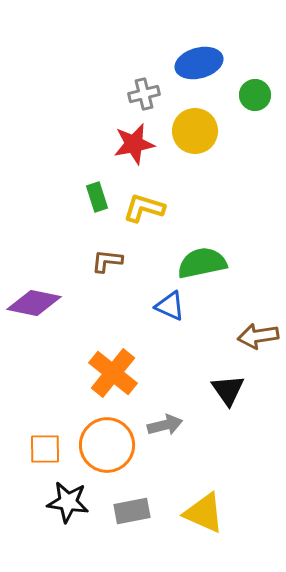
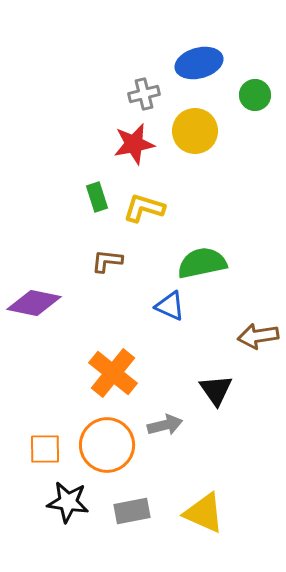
black triangle: moved 12 px left
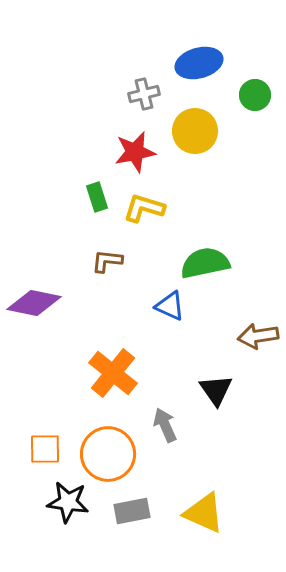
red star: moved 1 px right, 8 px down
green semicircle: moved 3 px right
gray arrow: rotated 100 degrees counterclockwise
orange circle: moved 1 px right, 9 px down
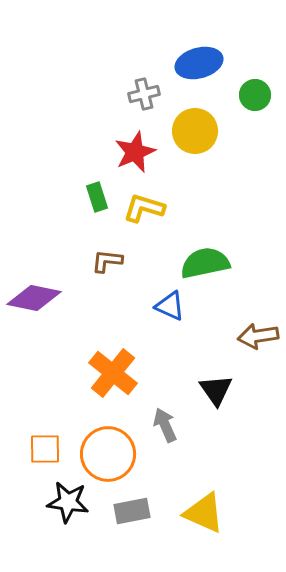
red star: rotated 12 degrees counterclockwise
purple diamond: moved 5 px up
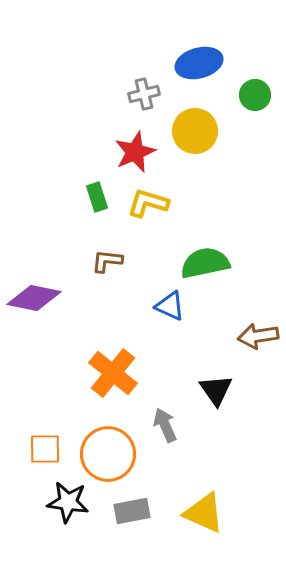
yellow L-shape: moved 4 px right, 5 px up
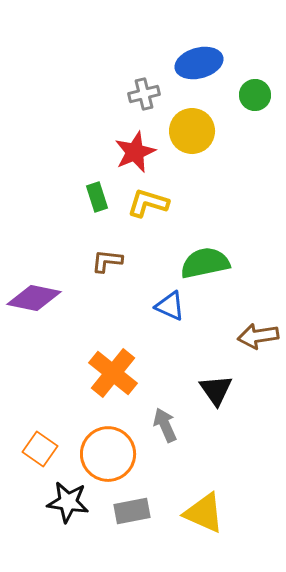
yellow circle: moved 3 px left
orange square: moved 5 px left; rotated 36 degrees clockwise
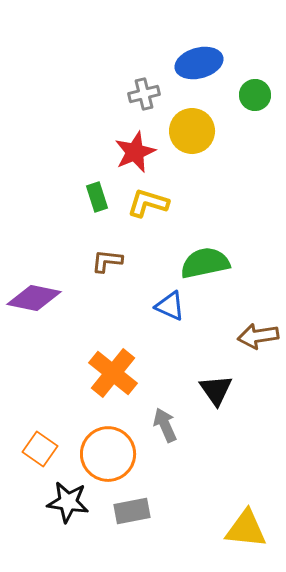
yellow triangle: moved 42 px right, 16 px down; rotated 18 degrees counterclockwise
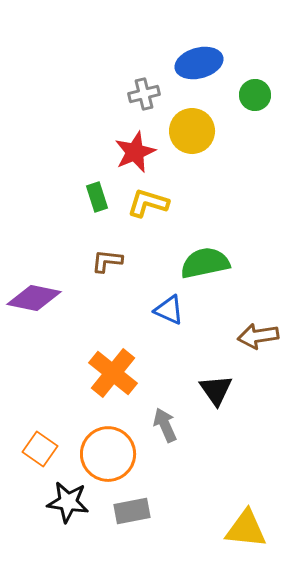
blue triangle: moved 1 px left, 4 px down
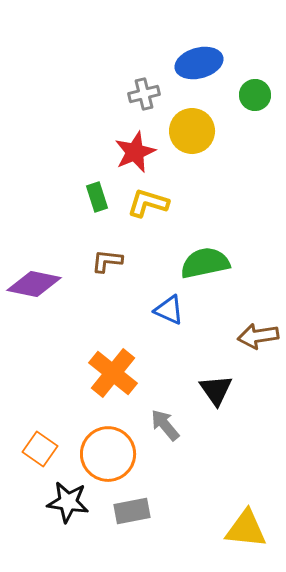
purple diamond: moved 14 px up
gray arrow: rotated 16 degrees counterclockwise
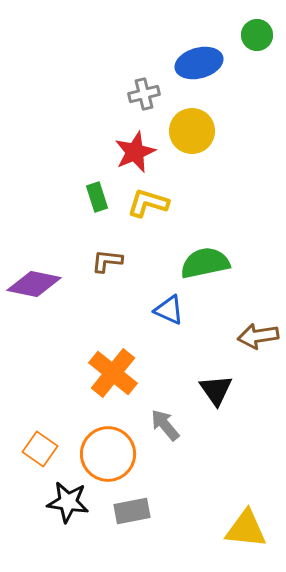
green circle: moved 2 px right, 60 px up
